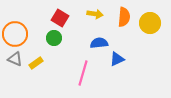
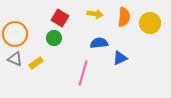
blue triangle: moved 3 px right, 1 px up
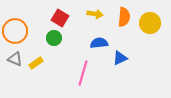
orange circle: moved 3 px up
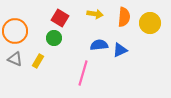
blue semicircle: moved 2 px down
blue triangle: moved 8 px up
yellow rectangle: moved 2 px right, 2 px up; rotated 24 degrees counterclockwise
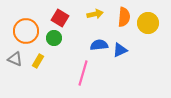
yellow arrow: rotated 21 degrees counterclockwise
yellow circle: moved 2 px left
orange circle: moved 11 px right
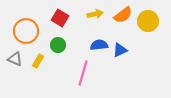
orange semicircle: moved 1 px left, 2 px up; rotated 48 degrees clockwise
yellow circle: moved 2 px up
green circle: moved 4 px right, 7 px down
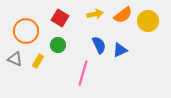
blue semicircle: rotated 72 degrees clockwise
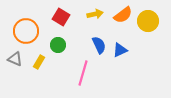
red square: moved 1 px right, 1 px up
yellow rectangle: moved 1 px right, 1 px down
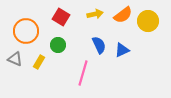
blue triangle: moved 2 px right
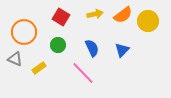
orange circle: moved 2 px left, 1 px down
blue semicircle: moved 7 px left, 3 px down
blue triangle: rotated 21 degrees counterclockwise
yellow rectangle: moved 6 px down; rotated 24 degrees clockwise
pink line: rotated 60 degrees counterclockwise
